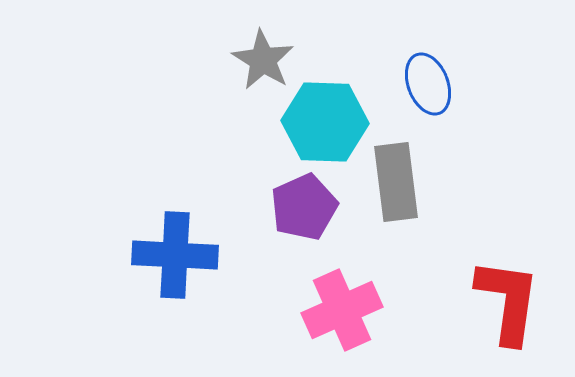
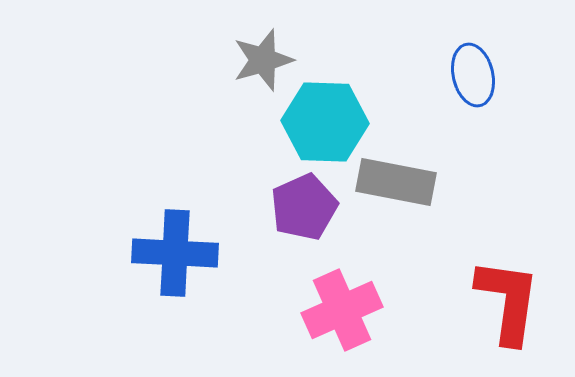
gray star: rotated 24 degrees clockwise
blue ellipse: moved 45 px right, 9 px up; rotated 8 degrees clockwise
gray rectangle: rotated 72 degrees counterclockwise
blue cross: moved 2 px up
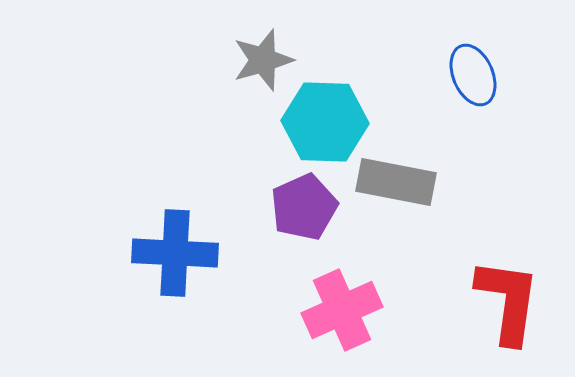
blue ellipse: rotated 10 degrees counterclockwise
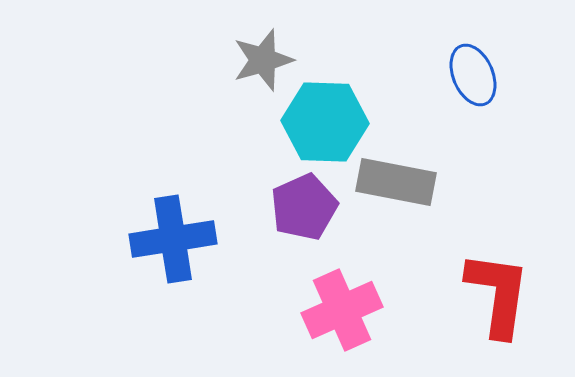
blue cross: moved 2 px left, 14 px up; rotated 12 degrees counterclockwise
red L-shape: moved 10 px left, 7 px up
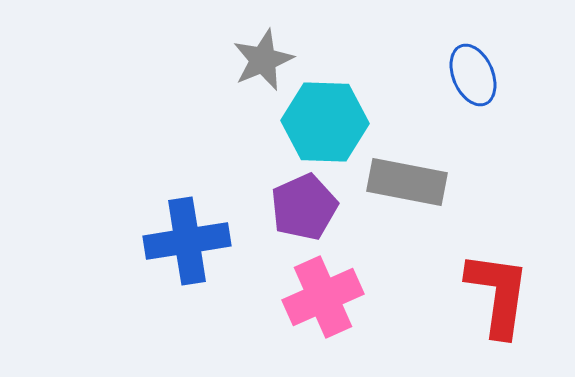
gray star: rotated 6 degrees counterclockwise
gray rectangle: moved 11 px right
blue cross: moved 14 px right, 2 px down
pink cross: moved 19 px left, 13 px up
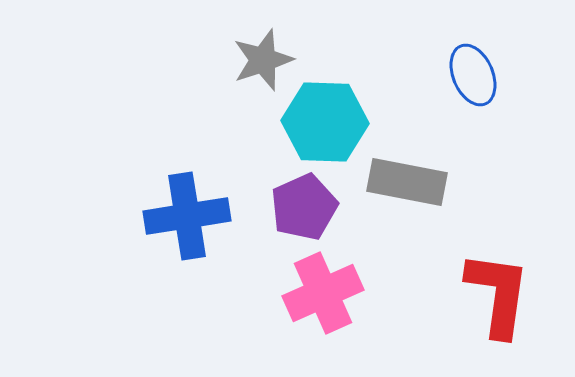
gray star: rotated 4 degrees clockwise
blue cross: moved 25 px up
pink cross: moved 4 px up
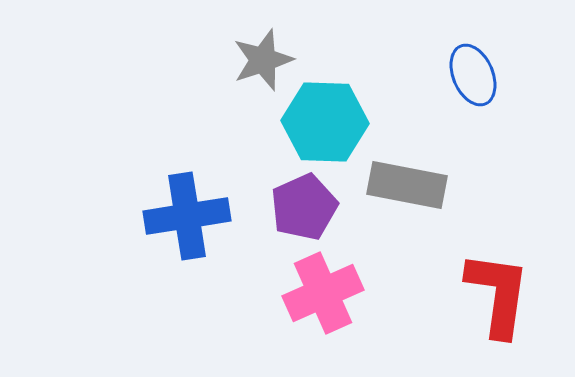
gray rectangle: moved 3 px down
